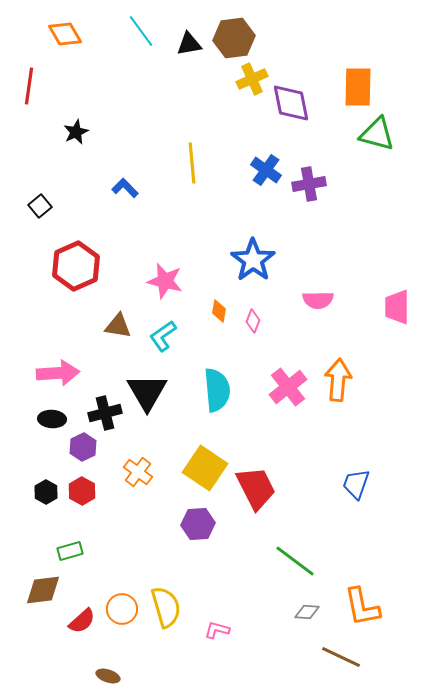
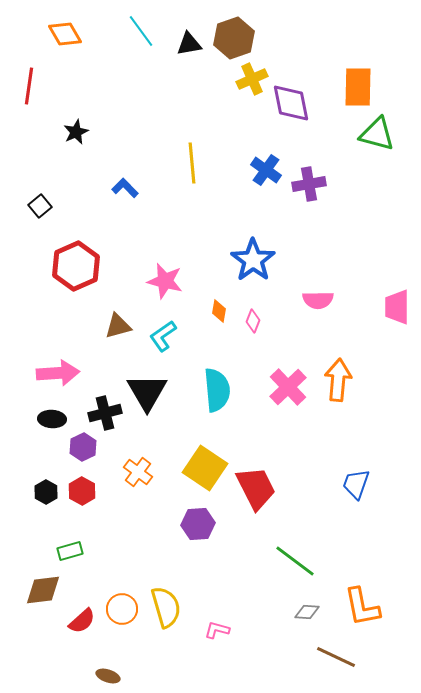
brown hexagon at (234, 38): rotated 12 degrees counterclockwise
brown triangle at (118, 326): rotated 24 degrees counterclockwise
pink cross at (288, 387): rotated 6 degrees counterclockwise
brown line at (341, 657): moved 5 px left
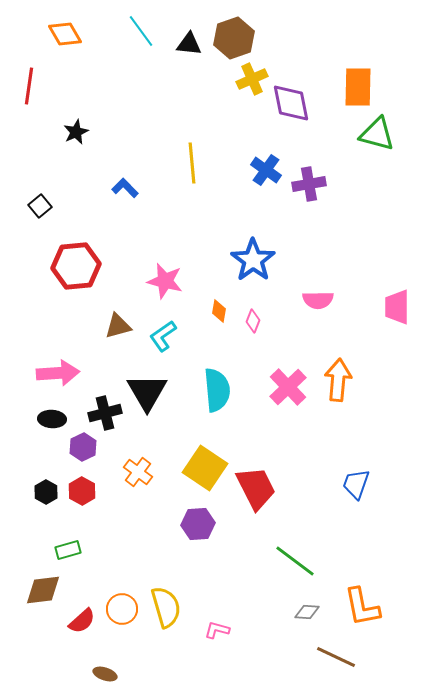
black triangle at (189, 44): rotated 16 degrees clockwise
red hexagon at (76, 266): rotated 18 degrees clockwise
green rectangle at (70, 551): moved 2 px left, 1 px up
brown ellipse at (108, 676): moved 3 px left, 2 px up
